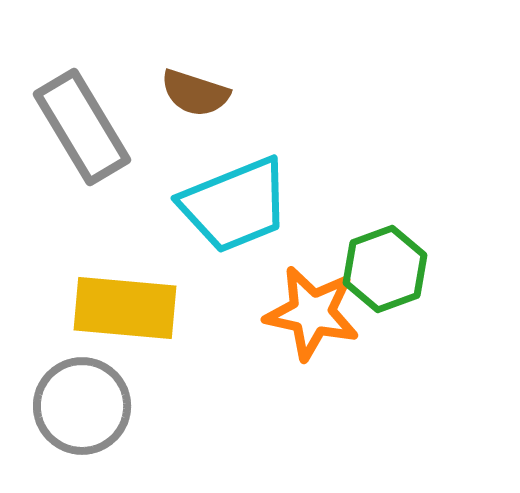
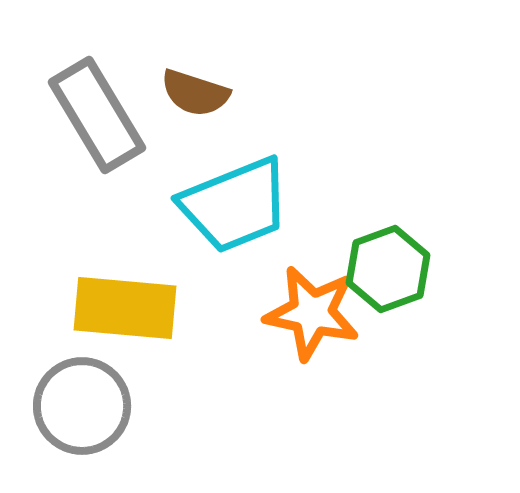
gray rectangle: moved 15 px right, 12 px up
green hexagon: moved 3 px right
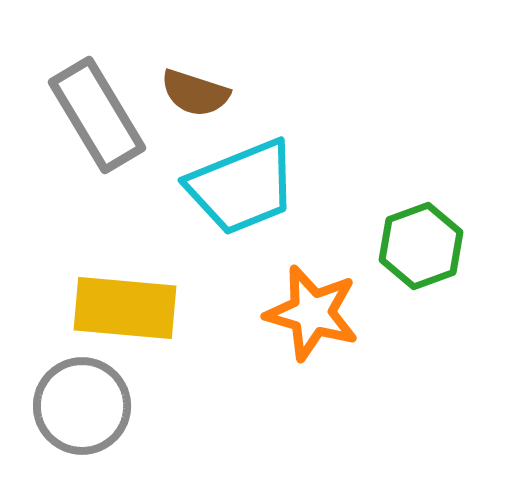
cyan trapezoid: moved 7 px right, 18 px up
green hexagon: moved 33 px right, 23 px up
orange star: rotated 4 degrees clockwise
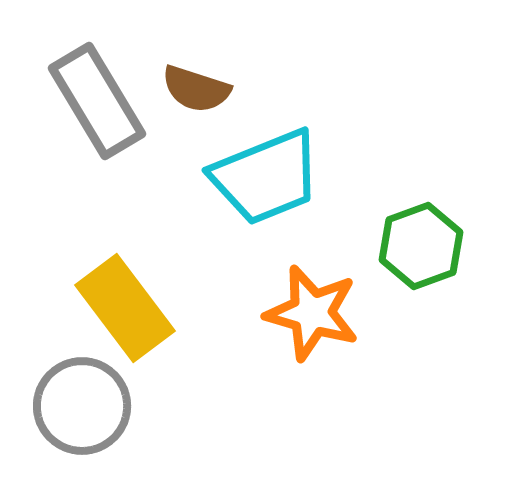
brown semicircle: moved 1 px right, 4 px up
gray rectangle: moved 14 px up
cyan trapezoid: moved 24 px right, 10 px up
yellow rectangle: rotated 48 degrees clockwise
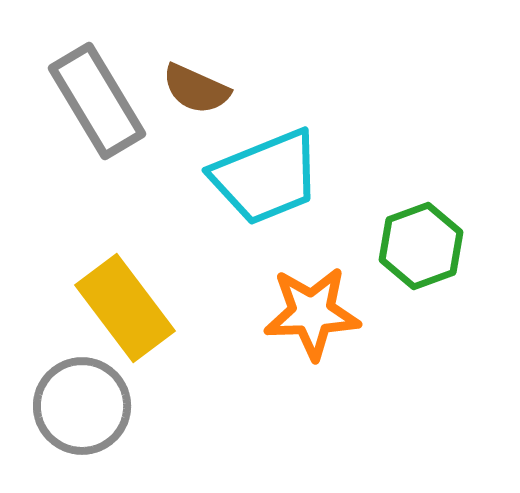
brown semicircle: rotated 6 degrees clockwise
orange star: rotated 18 degrees counterclockwise
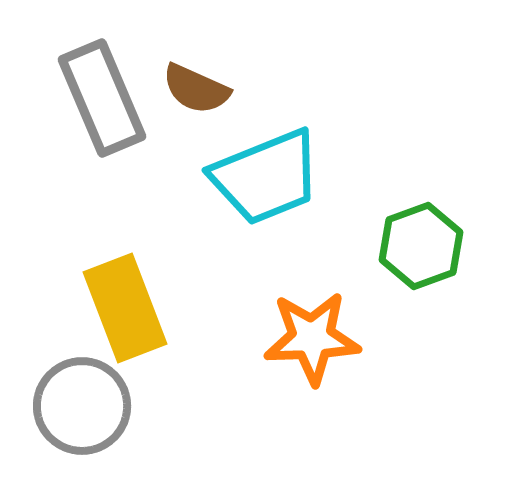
gray rectangle: moved 5 px right, 3 px up; rotated 8 degrees clockwise
yellow rectangle: rotated 16 degrees clockwise
orange star: moved 25 px down
